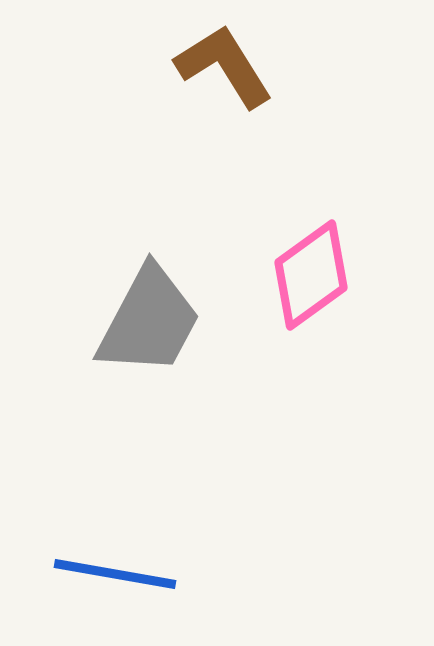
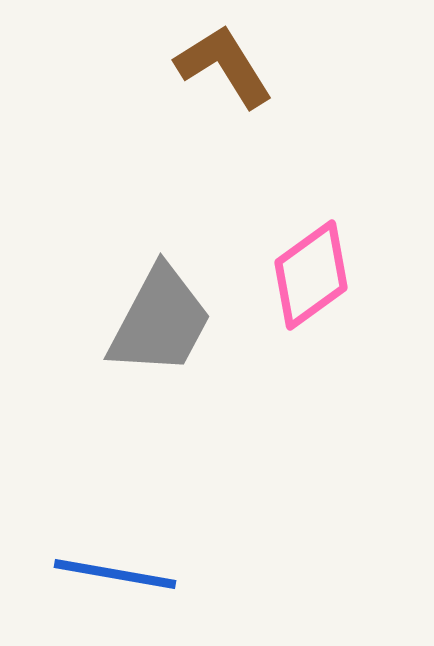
gray trapezoid: moved 11 px right
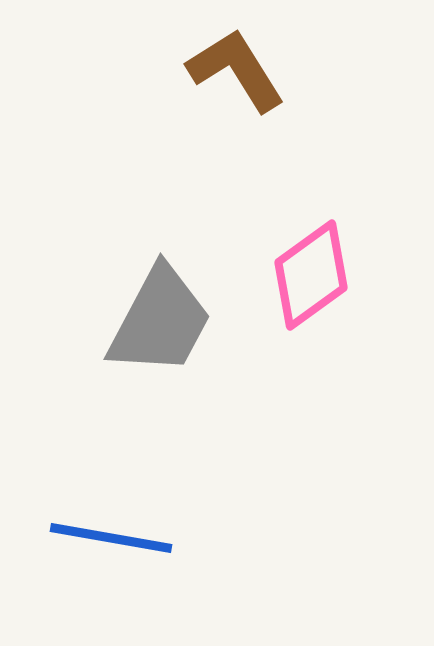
brown L-shape: moved 12 px right, 4 px down
blue line: moved 4 px left, 36 px up
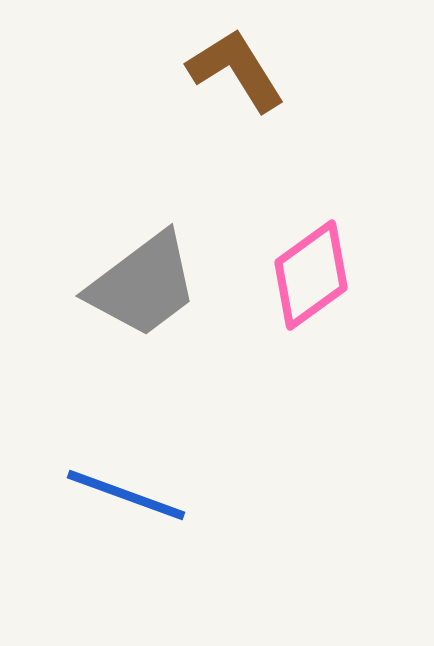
gray trapezoid: moved 17 px left, 36 px up; rotated 25 degrees clockwise
blue line: moved 15 px right, 43 px up; rotated 10 degrees clockwise
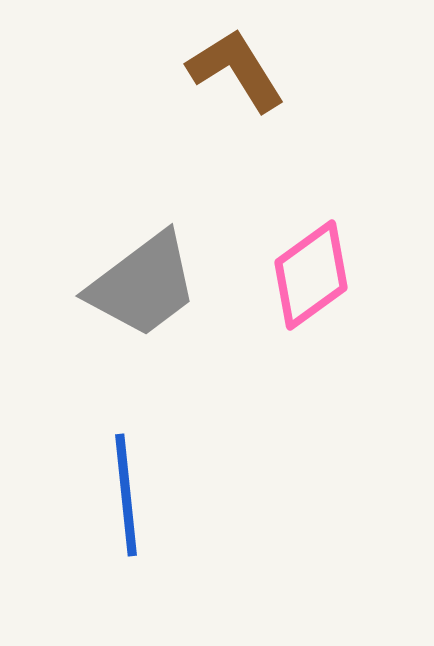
blue line: rotated 64 degrees clockwise
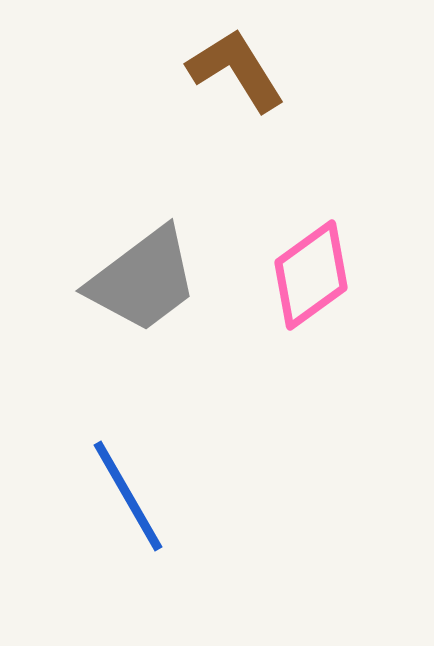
gray trapezoid: moved 5 px up
blue line: moved 2 px right, 1 px down; rotated 24 degrees counterclockwise
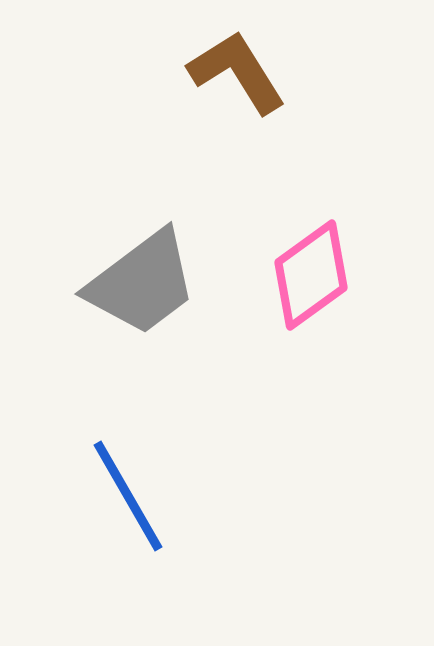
brown L-shape: moved 1 px right, 2 px down
gray trapezoid: moved 1 px left, 3 px down
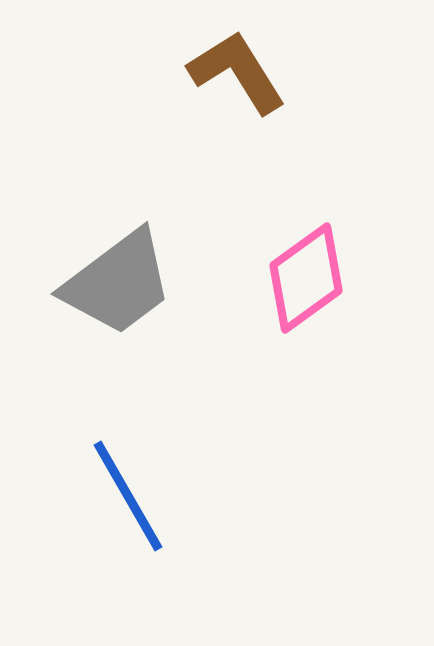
pink diamond: moved 5 px left, 3 px down
gray trapezoid: moved 24 px left
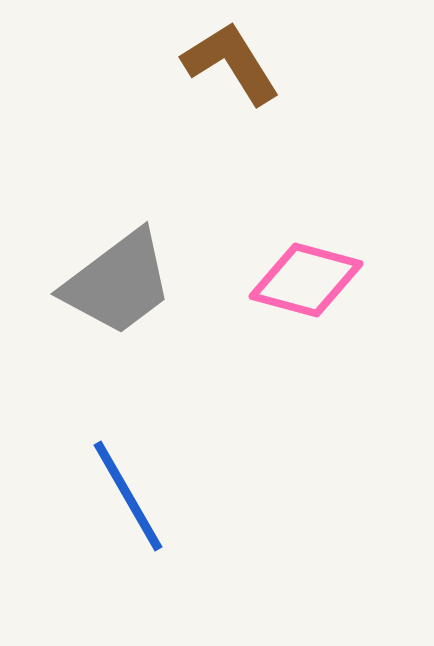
brown L-shape: moved 6 px left, 9 px up
pink diamond: moved 2 px down; rotated 51 degrees clockwise
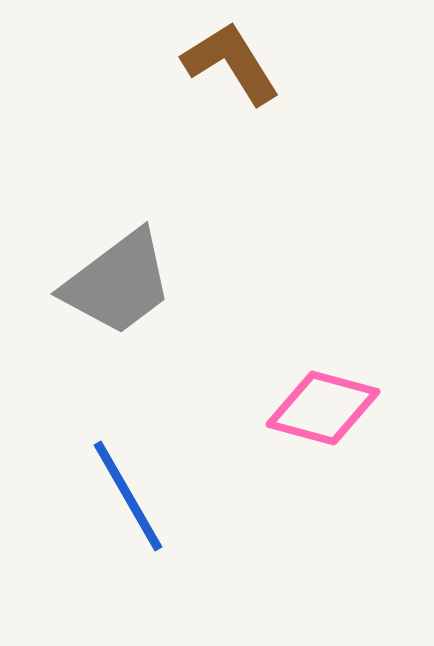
pink diamond: moved 17 px right, 128 px down
